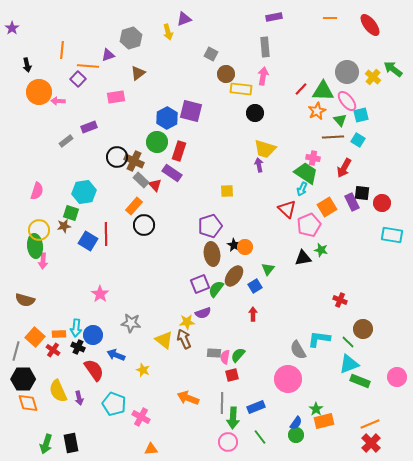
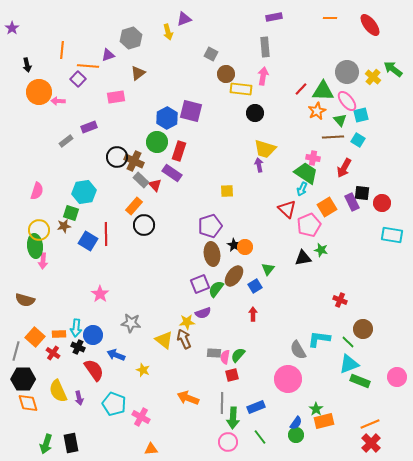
red cross at (53, 350): moved 3 px down
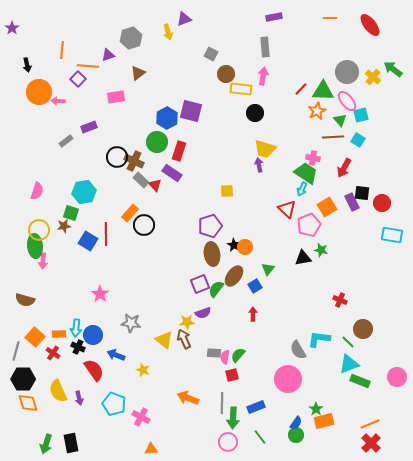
orange rectangle at (134, 206): moved 4 px left, 7 px down
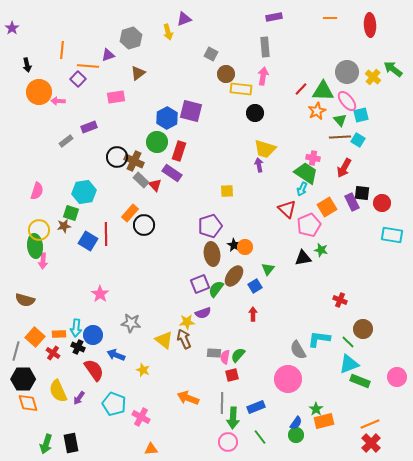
red ellipse at (370, 25): rotated 35 degrees clockwise
brown line at (333, 137): moved 7 px right
purple arrow at (79, 398): rotated 48 degrees clockwise
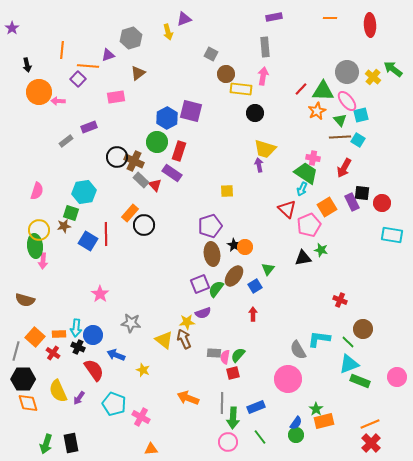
red square at (232, 375): moved 1 px right, 2 px up
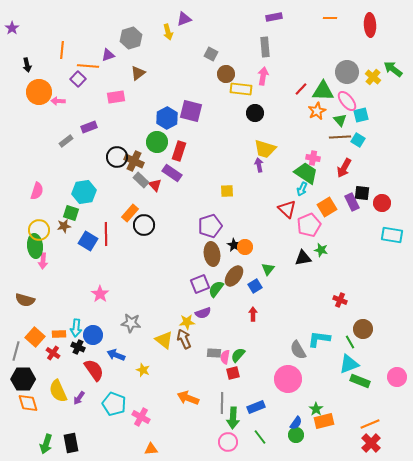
green line at (348, 342): moved 2 px right; rotated 16 degrees clockwise
